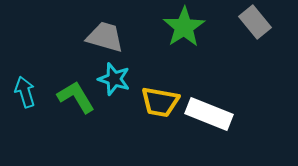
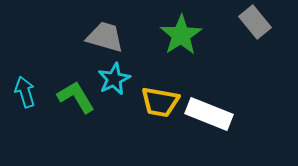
green star: moved 3 px left, 8 px down
cyan star: rotated 28 degrees clockwise
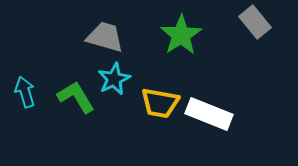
yellow trapezoid: moved 1 px down
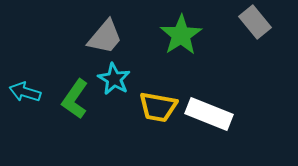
gray trapezoid: rotated 114 degrees clockwise
cyan star: rotated 16 degrees counterclockwise
cyan arrow: rotated 56 degrees counterclockwise
green L-shape: moved 1 px left, 2 px down; rotated 114 degrees counterclockwise
yellow trapezoid: moved 2 px left, 4 px down
